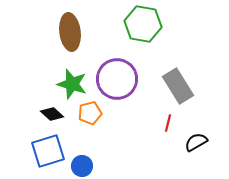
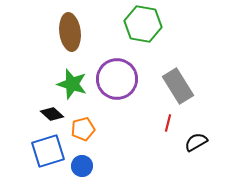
orange pentagon: moved 7 px left, 16 px down
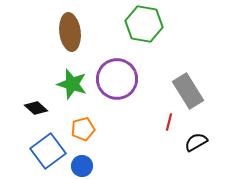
green hexagon: moved 1 px right
gray rectangle: moved 10 px right, 5 px down
black diamond: moved 16 px left, 6 px up
red line: moved 1 px right, 1 px up
blue square: rotated 20 degrees counterclockwise
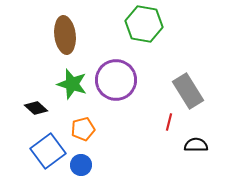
brown ellipse: moved 5 px left, 3 px down
purple circle: moved 1 px left, 1 px down
black semicircle: moved 3 px down; rotated 30 degrees clockwise
blue circle: moved 1 px left, 1 px up
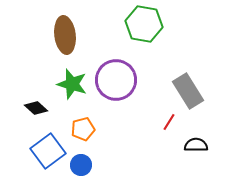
red line: rotated 18 degrees clockwise
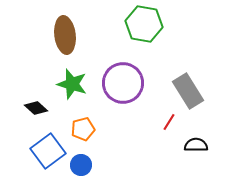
purple circle: moved 7 px right, 3 px down
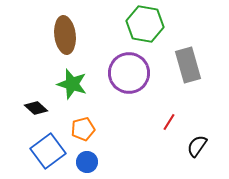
green hexagon: moved 1 px right
purple circle: moved 6 px right, 10 px up
gray rectangle: moved 26 px up; rotated 16 degrees clockwise
black semicircle: moved 1 px right, 1 px down; rotated 55 degrees counterclockwise
blue circle: moved 6 px right, 3 px up
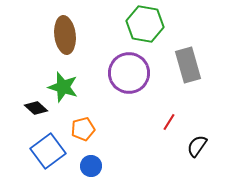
green star: moved 9 px left, 3 px down
blue circle: moved 4 px right, 4 px down
